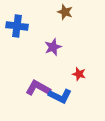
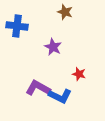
purple star: rotated 24 degrees counterclockwise
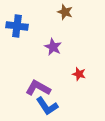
blue L-shape: moved 13 px left, 10 px down; rotated 30 degrees clockwise
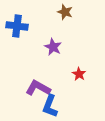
red star: rotated 16 degrees clockwise
blue L-shape: moved 3 px right; rotated 55 degrees clockwise
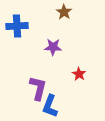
brown star: moved 1 px left; rotated 14 degrees clockwise
blue cross: rotated 10 degrees counterclockwise
purple star: rotated 24 degrees counterclockwise
purple L-shape: rotated 75 degrees clockwise
